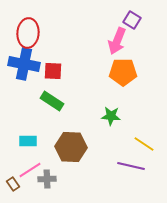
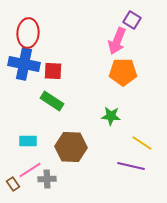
yellow line: moved 2 px left, 1 px up
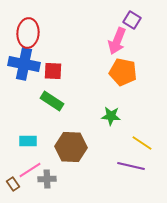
orange pentagon: rotated 12 degrees clockwise
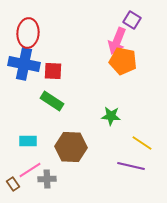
orange pentagon: moved 11 px up
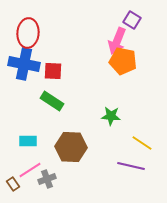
gray cross: rotated 18 degrees counterclockwise
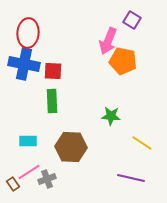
pink arrow: moved 9 px left
green rectangle: rotated 55 degrees clockwise
purple line: moved 12 px down
pink line: moved 1 px left, 2 px down
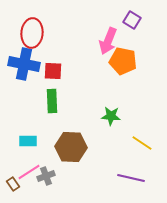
red ellipse: moved 4 px right
gray cross: moved 1 px left, 3 px up
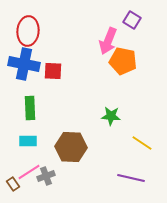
red ellipse: moved 4 px left, 2 px up
green rectangle: moved 22 px left, 7 px down
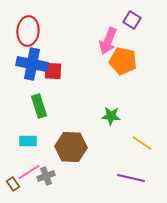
blue cross: moved 8 px right
green rectangle: moved 9 px right, 2 px up; rotated 15 degrees counterclockwise
